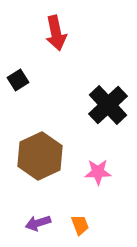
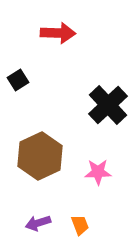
red arrow: moved 2 px right; rotated 76 degrees counterclockwise
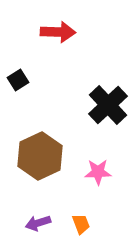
red arrow: moved 1 px up
orange trapezoid: moved 1 px right, 1 px up
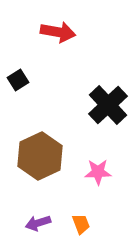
red arrow: rotated 8 degrees clockwise
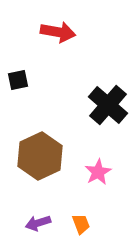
black square: rotated 20 degrees clockwise
black cross: rotated 6 degrees counterclockwise
pink star: rotated 28 degrees counterclockwise
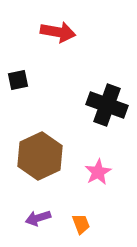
black cross: moved 1 px left; rotated 21 degrees counterclockwise
purple arrow: moved 5 px up
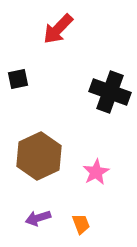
red arrow: moved 3 px up; rotated 124 degrees clockwise
black square: moved 1 px up
black cross: moved 3 px right, 13 px up
brown hexagon: moved 1 px left
pink star: moved 2 px left
